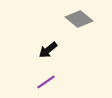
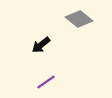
black arrow: moved 7 px left, 5 px up
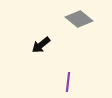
purple line: moved 22 px right; rotated 48 degrees counterclockwise
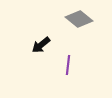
purple line: moved 17 px up
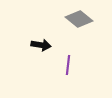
black arrow: rotated 132 degrees counterclockwise
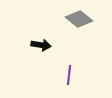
purple line: moved 1 px right, 10 px down
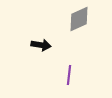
gray diamond: rotated 64 degrees counterclockwise
